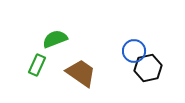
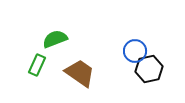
blue circle: moved 1 px right
black hexagon: moved 1 px right, 1 px down
brown trapezoid: moved 1 px left
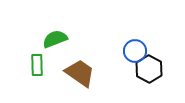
green rectangle: rotated 25 degrees counterclockwise
black hexagon: rotated 20 degrees counterclockwise
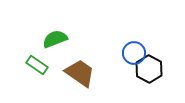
blue circle: moved 1 px left, 2 px down
green rectangle: rotated 55 degrees counterclockwise
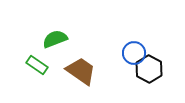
brown trapezoid: moved 1 px right, 2 px up
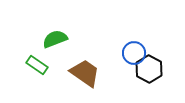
brown trapezoid: moved 4 px right, 2 px down
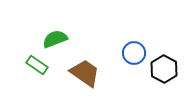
black hexagon: moved 15 px right
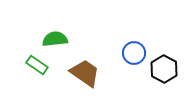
green semicircle: rotated 15 degrees clockwise
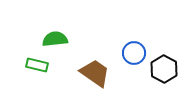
green rectangle: rotated 20 degrees counterclockwise
brown trapezoid: moved 10 px right
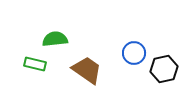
green rectangle: moved 2 px left, 1 px up
black hexagon: rotated 20 degrees clockwise
brown trapezoid: moved 8 px left, 3 px up
